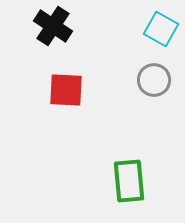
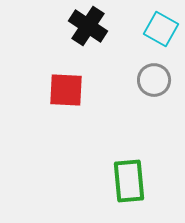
black cross: moved 35 px right
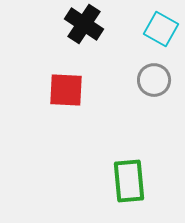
black cross: moved 4 px left, 2 px up
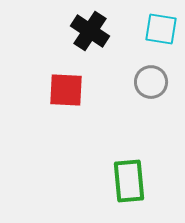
black cross: moved 6 px right, 7 px down
cyan square: rotated 20 degrees counterclockwise
gray circle: moved 3 px left, 2 px down
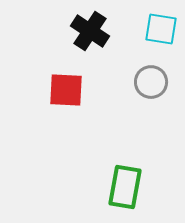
green rectangle: moved 4 px left, 6 px down; rotated 15 degrees clockwise
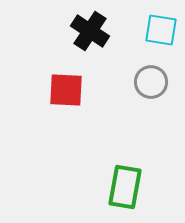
cyan square: moved 1 px down
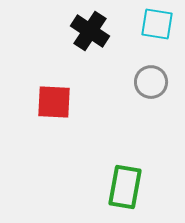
cyan square: moved 4 px left, 6 px up
red square: moved 12 px left, 12 px down
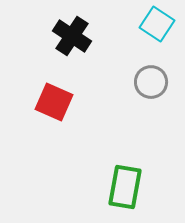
cyan square: rotated 24 degrees clockwise
black cross: moved 18 px left, 5 px down
red square: rotated 21 degrees clockwise
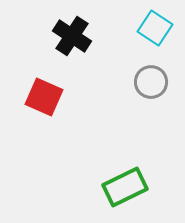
cyan square: moved 2 px left, 4 px down
red square: moved 10 px left, 5 px up
green rectangle: rotated 54 degrees clockwise
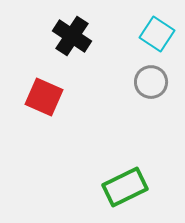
cyan square: moved 2 px right, 6 px down
